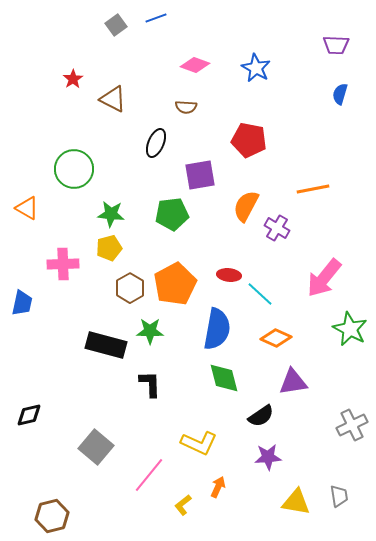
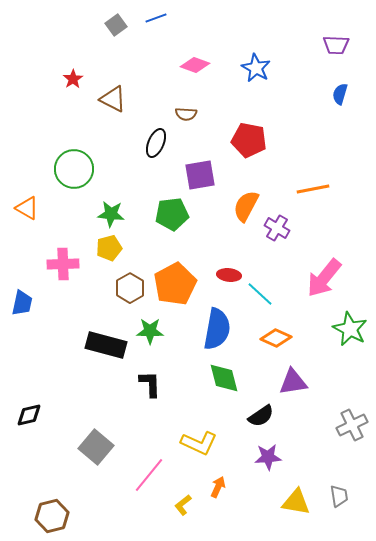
brown semicircle at (186, 107): moved 7 px down
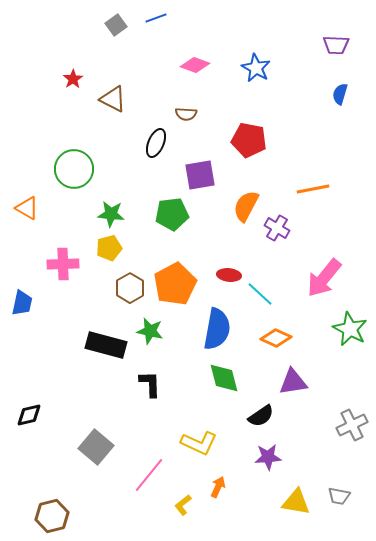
green star at (150, 331): rotated 12 degrees clockwise
gray trapezoid at (339, 496): rotated 110 degrees clockwise
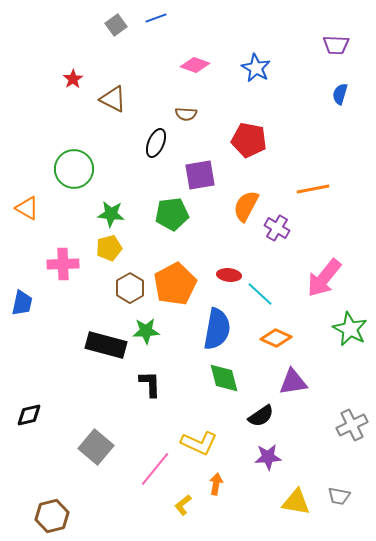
green star at (150, 331): moved 4 px left; rotated 16 degrees counterclockwise
pink line at (149, 475): moved 6 px right, 6 px up
orange arrow at (218, 487): moved 2 px left, 3 px up; rotated 15 degrees counterclockwise
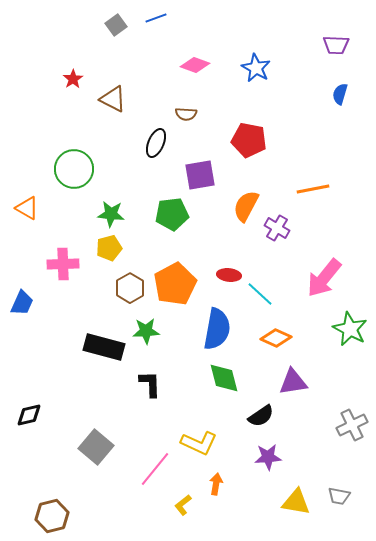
blue trapezoid at (22, 303): rotated 12 degrees clockwise
black rectangle at (106, 345): moved 2 px left, 2 px down
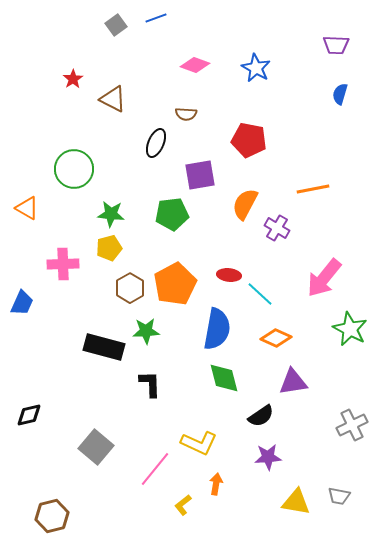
orange semicircle at (246, 206): moved 1 px left, 2 px up
